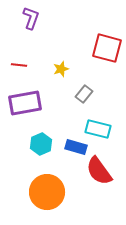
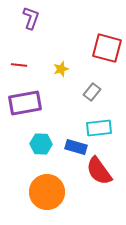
gray rectangle: moved 8 px right, 2 px up
cyan rectangle: moved 1 px right, 1 px up; rotated 20 degrees counterclockwise
cyan hexagon: rotated 25 degrees clockwise
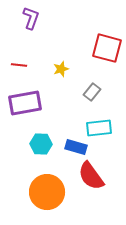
red semicircle: moved 8 px left, 5 px down
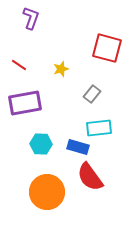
red line: rotated 28 degrees clockwise
gray rectangle: moved 2 px down
blue rectangle: moved 2 px right
red semicircle: moved 1 px left, 1 px down
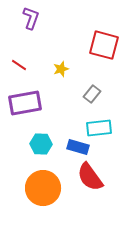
red square: moved 3 px left, 3 px up
orange circle: moved 4 px left, 4 px up
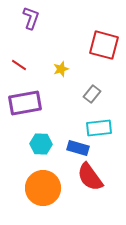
blue rectangle: moved 1 px down
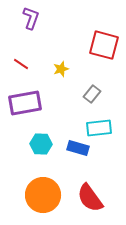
red line: moved 2 px right, 1 px up
red semicircle: moved 21 px down
orange circle: moved 7 px down
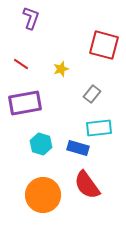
cyan hexagon: rotated 15 degrees clockwise
red semicircle: moved 3 px left, 13 px up
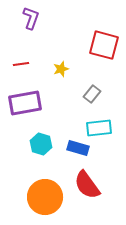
red line: rotated 42 degrees counterclockwise
orange circle: moved 2 px right, 2 px down
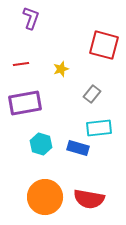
red semicircle: moved 2 px right, 14 px down; rotated 44 degrees counterclockwise
